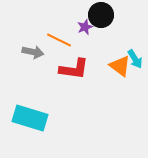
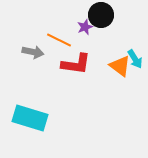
red L-shape: moved 2 px right, 5 px up
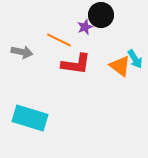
gray arrow: moved 11 px left
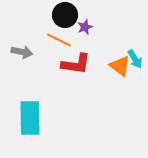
black circle: moved 36 px left
cyan rectangle: rotated 72 degrees clockwise
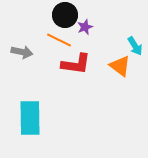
cyan arrow: moved 13 px up
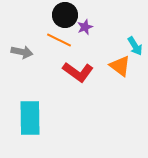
red L-shape: moved 2 px right, 8 px down; rotated 28 degrees clockwise
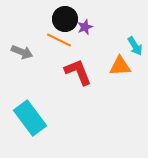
black circle: moved 4 px down
gray arrow: rotated 10 degrees clockwise
orange triangle: rotated 40 degrees counterclockwise
red L-shape: rotated 148 degrees counterclockwise
cyan rectangle: rotated 36 degrees counterclockwise
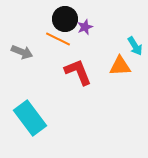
orange line: moved 1 px left, 1 px up
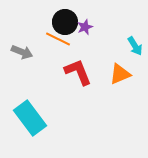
black circle: moved 3 px down
orange triangle: moved 8 px down; rotated 20 degrees counterclockwise
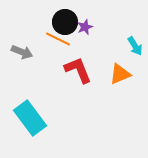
red L-shape: moved 2 px up
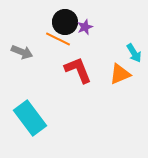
cyan arrow: moved 1 px left, 7 px down
